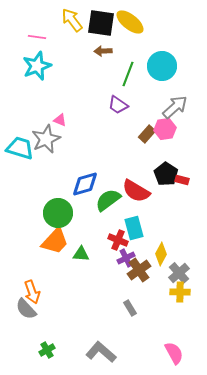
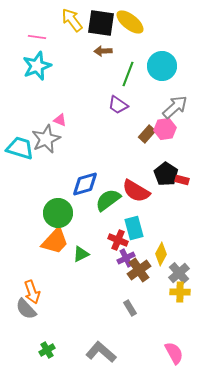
green triangle: rotated 30 degrees counterclockwise
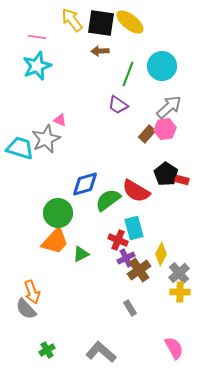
brown arrow: moved 3 px left
gray arrow: moved 6 px left
pink semicircle: moved 5 px up
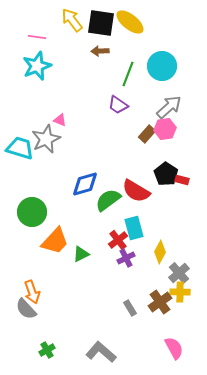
green circle: moved 26 px left, 1 px up
red cross: rotated 30 degrees clockwise
yellow diamond: moved 1 px left, 2 px up
brown cross: moved 21 px right, 32 px down
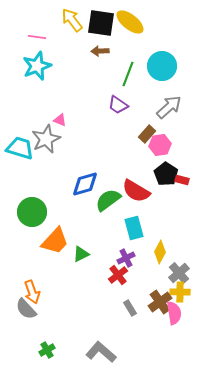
pink hexagon: moved 5 px left, 16 px down
red cross: moved 35 px down
pink semicircle: moved 35 px up; rotated 20 degrees clockwise
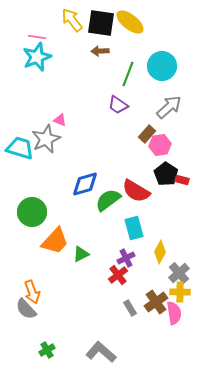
cyan star: moved 9 px up
brown cross: moved 4 px left
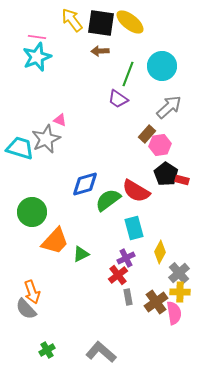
purple trapezoid: moved 6 px up
gray rectangle: moved 2 px left, 11 px up; rotated 21 degrees clockwise
